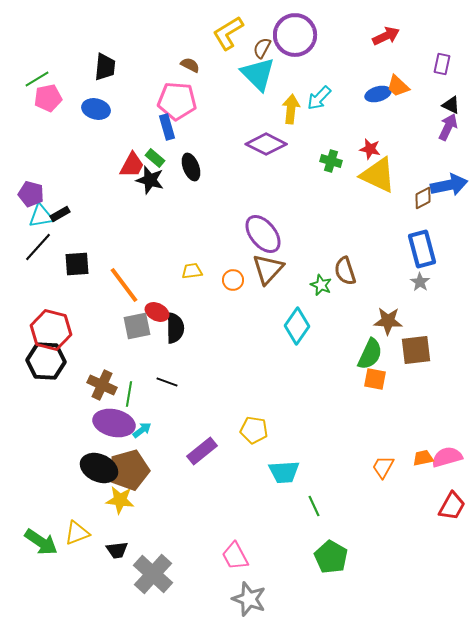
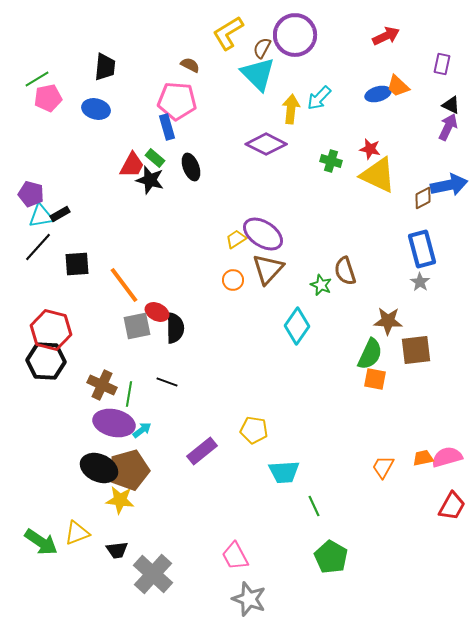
purple ellipse at (263, 234): rotated 18 degrees counterclockwise
yellow trapezoid at (192, 271): moved 44 px right, 32 px up; rotated 25 degrees counterclockwise
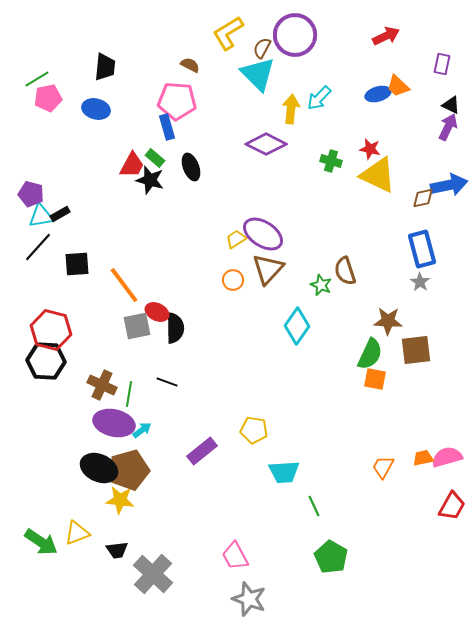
brown diamond at (423, 198): rotated 15 degrees clockwise
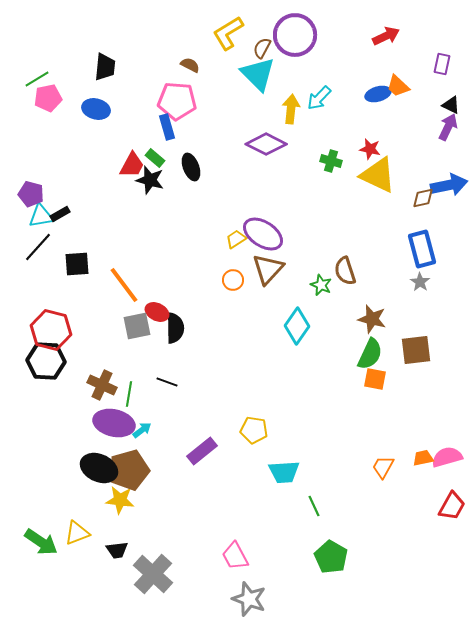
brown star at (388, 321): moved 16 px left, 2 px up; rotated 12 degrees clockwise
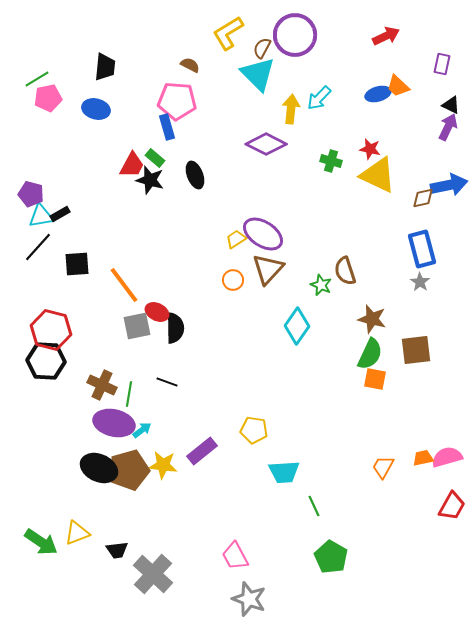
black ellipse at (191, 167): moved 4 px right, 8 px down
yellow star at (120, 500): moved 43 px right, 35 px up
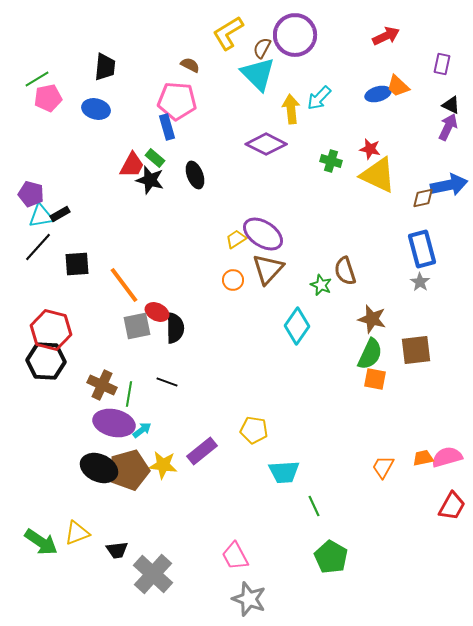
yellow arrow at (291, 109): rotated 12 degrees counterclockwise
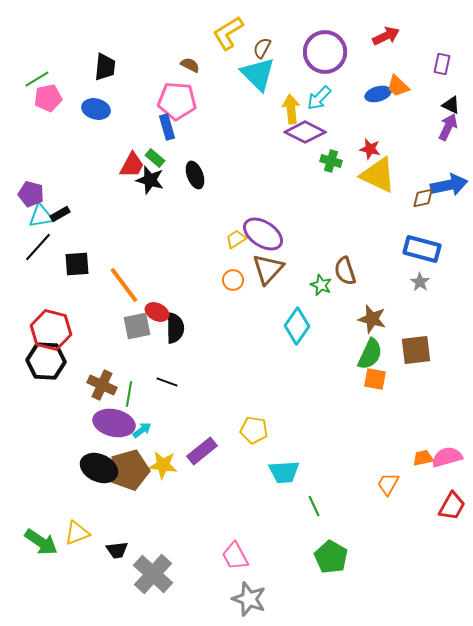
purple circle at (295, 35): moved 30 px right, 17 px down
purple diamond at (266, 144): moved 39 px right, 12 px up
blue rectangle at (422, 249): rotated 60 degrees counterclockwise
orange trapezoid at (383, 467): moved 5 px right, 17 px down
